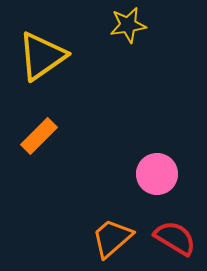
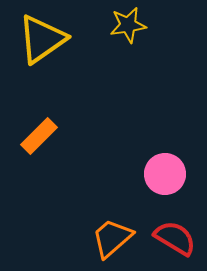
yellow triangle: moved 17 px up
pink circle: moved 8 px right
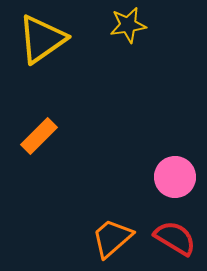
pink circle: moved 10 px right, 3 px down
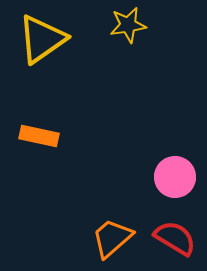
orange rectangle: rotated 57 degrees clockwise
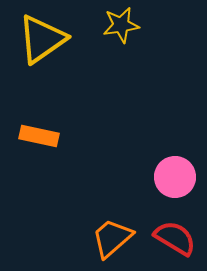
yellow star: moved 7 px left
